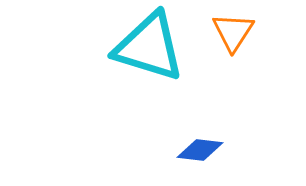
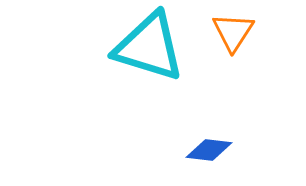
blue diamond: moved 9 px right
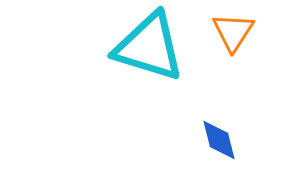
blue diamond: moved 10 px right, 10 px up; rotated 69 degrees clockwise
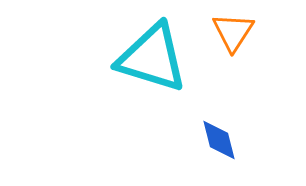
cyan triangle: moved 3 px right, 11 px down
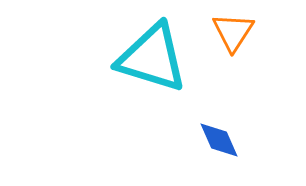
blue diamond: rotated 9 degrees counterclockwise
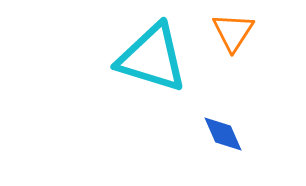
blue diamond: moved 4 px right, 6 px up
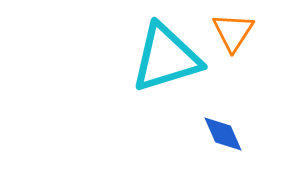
cyan triangle: moved 14 px right; rotated 34 degrees counterclockwise
